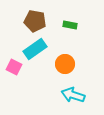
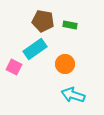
brown pentagon: moved 8 px right
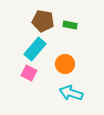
cyan rectangle: rotated 15 degrees counterclockwise
pink square: moved 15 px right, 6 px down
cyan arrow: moved 2 px left, 2 px up
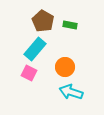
brown pentagon: rotated 20 degrees clockwise
orange circle: moved 3 px down
cyan arrow: moved 1 px up
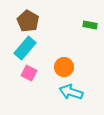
brown pentagon: moved 15 px left
green rectangle: moved 20 px right
cyan rectangle: moved 10 px left, 1 px up
orange circle: moved 1 px left
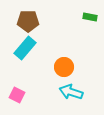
brown pentagon: rotated 30 degrees counterclockwise
green rectangle: moved 8 px up
pink square: moved 12 px left, 22 px down
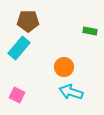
green rectangle: moved 14 px down
cyan rectangle: moved 6 px left
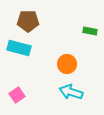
cyan rectangle: rotated 65 degrees clockwise
orange circle: moved 3 px right, 3 px up
pink square: rotated 28 degrees clockwise
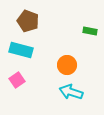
brown pentagon: rotated 20 degrees clockwise
cyan rectangle: moved 2 px right, 2 px down
orange circle: moved 1 px down
pink square: moved 15 px up
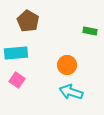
brown pentagon: rotated 10 degrees clockwise
cyan rectangle: moved 5 px left, 3 px down; rotated 20 degrees counterclockwise
pink square: rotated 21 degrees counterclockwise
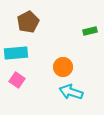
brown pentagon: moved 1 px down; rotated 15 degrees clockwise
green rectangle: rotated 24 degrees counterclockwise
orange circle: moved 4 px left, 2 px down
